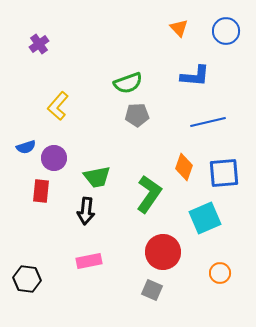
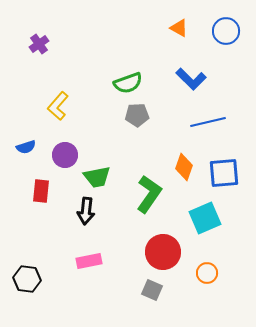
orange triangle: rotated 18 degrees counterclockwise
blue L-shape: moved 4 px left, 3 px down; rotated 40 degrees clockwise
purple circle: moved 11 px right, 3 px up
orange circle: moved 13 px left
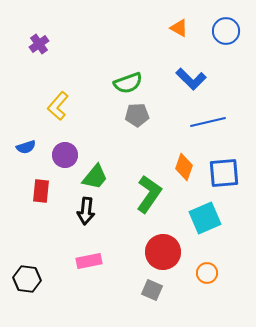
green trapezoid: moved 2 px left; rotated 40 degrees counterclockwise
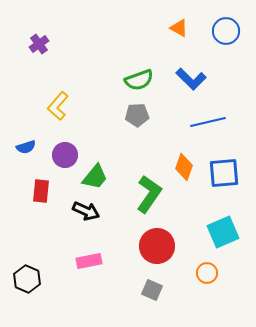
green semicircle: moved 11 px right, 3 px up
black arrow: rotated 72 degrees counterclockwise
cyan square: moved 18 px right, 14 px down
red circle: moved 6 px left, 6 px up
black hexagon: rotated 16 degrees clockwise
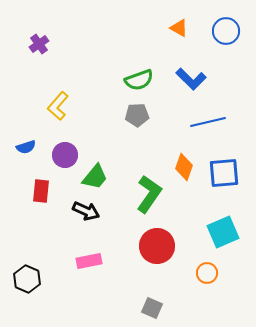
gray square: moved 18 px down
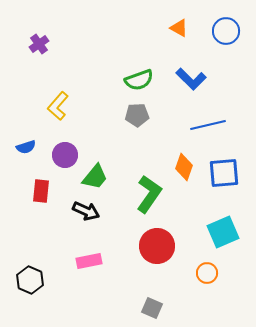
blue line: moved 3 px down
black hexagon: moved 3 px right, 1 px down
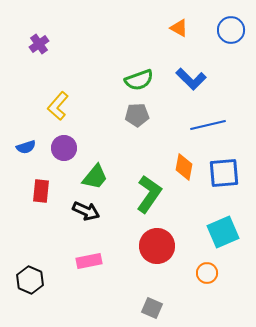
blue circle: moved 5 px right, 1 px up
purple circle: moved 1 px left, 7 px up
orange diamond: rotated 8 degrees counterclockwise
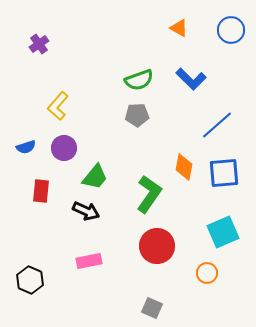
blue line: moved 9 px right; rotated 28 degrees counterclockwise
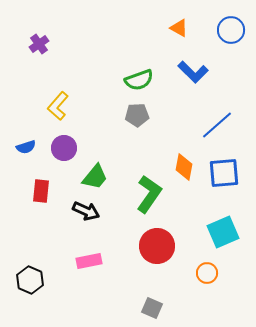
blue L-shape: moved 2 px right, 7 px up
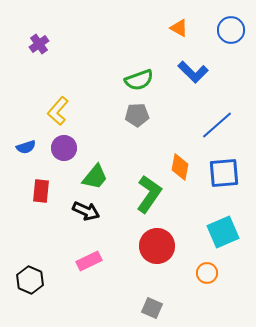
yellow L-shape: moved 5 px down
orange diamond: moved 4 px left
pink rectangle: rotated 15 degrees counterclockwise
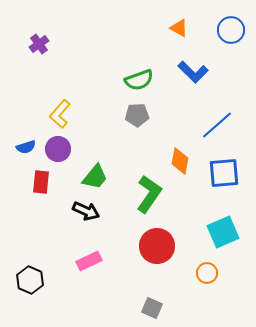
yellow L-shape: moved 2 px right, 3 px down
purple circle: moved 6 px left, 1 px down
orange diamond: moved 6 px up
red rectangle: moved 9 px up
